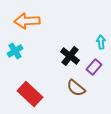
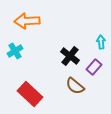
brown semicircle: moved 1 px left, 2 px up
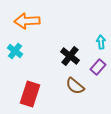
cyan cross: rotated 21 degrees counterclockwise
purple rectangle: moved 4 px right
red rectangle: rotated 65 degrees clockwise
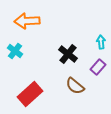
black cross: moved 2 px left, 2 px up
red rectangle: rotated 30 degrees clockwise
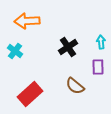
black cross: moved 7 px up; rotated 18 degrees clockwise
purple rectangle: rotated 42 degrees counterclockwise
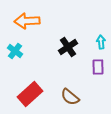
brown semicircle: moved 5 px left, 11 px down
